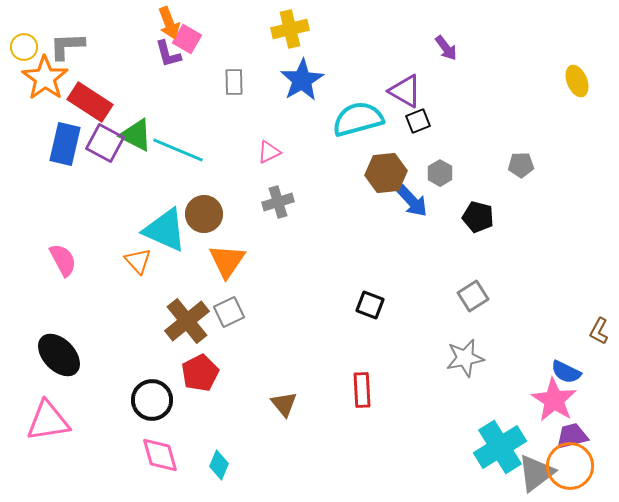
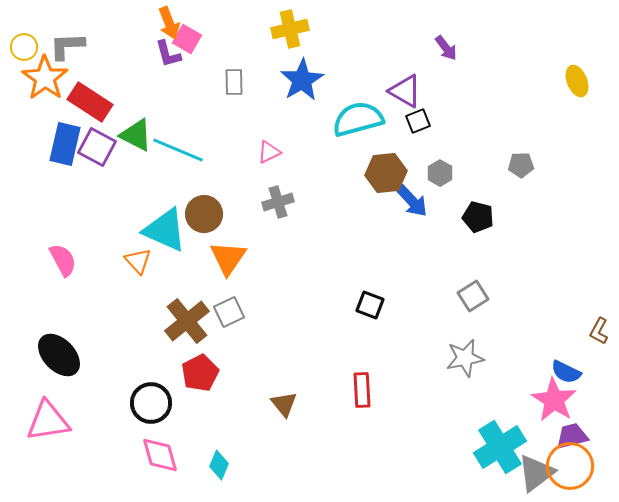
purple square at (105, 143): moved 8 px left, 4 px down
orange triangle at (227, 261): moved 1 px right, 3 px up
black circle at (152, 400): moved 1 px left, 3 px down
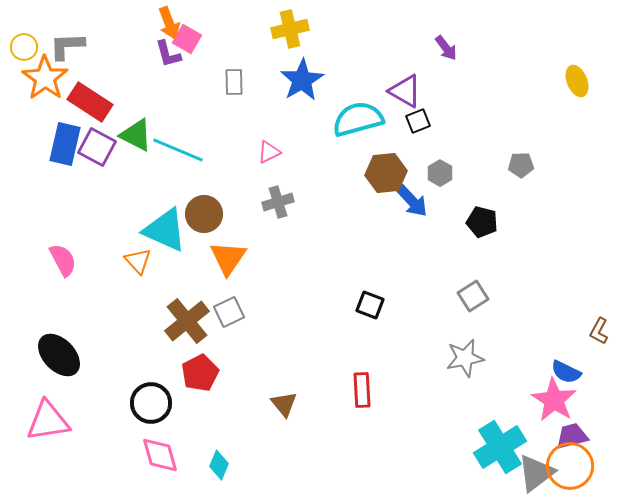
black pentagon at (478, 217): moved 4 px right, 5 px down
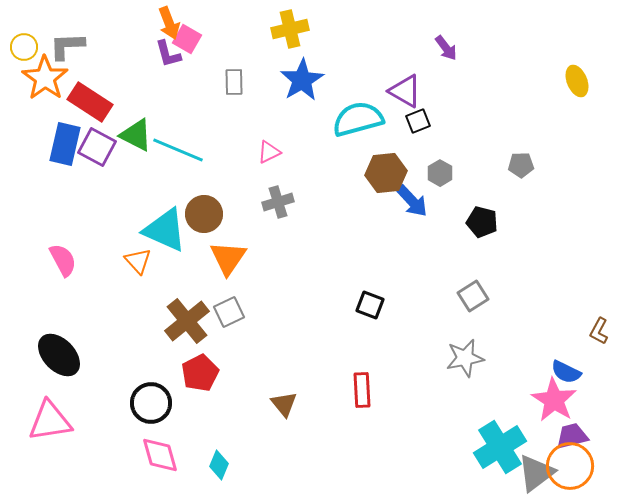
pink triangle at (48, 421): moved 2 px right
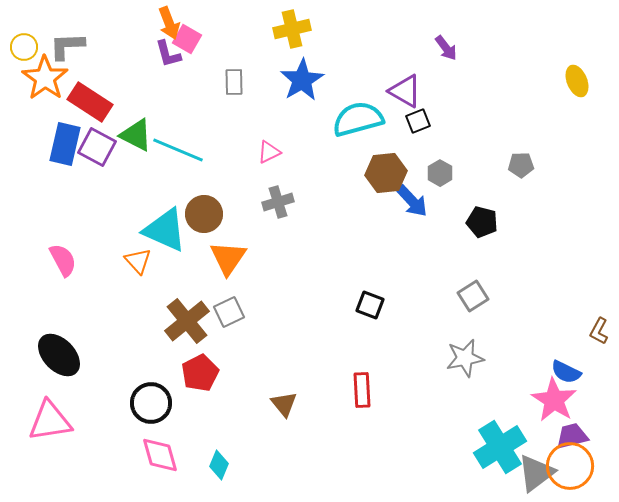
yellow cross at (290, 29): moved 2 px right
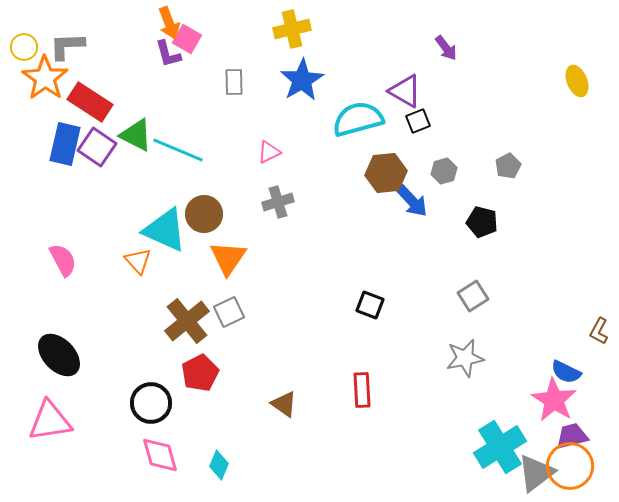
purple square at (97, 147): rotated 6 degrees clockwise
gray pentagon at (521, 165): moved 13 px left, 1 px down; rotated 25 degrees counterclockwise
gray hexagon at (440, 173): moved 4 px right, 2 px up; rotated 15 degrees clockwise
brown triangle at (284, 404): rotated 16 degrees counterclockwise
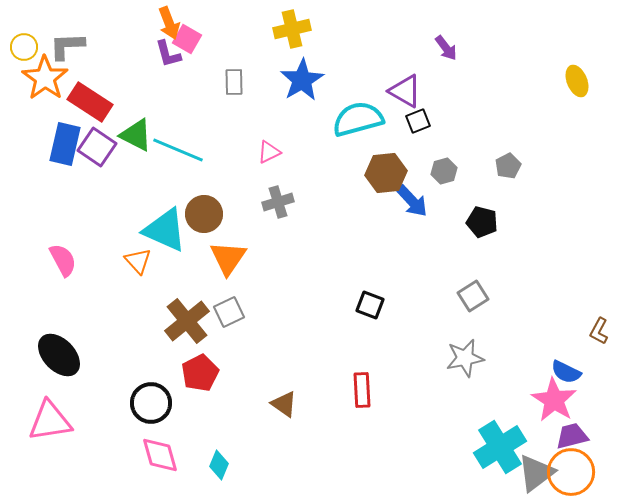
orange circle at (570, 466): moved 1 px right, 6 px down
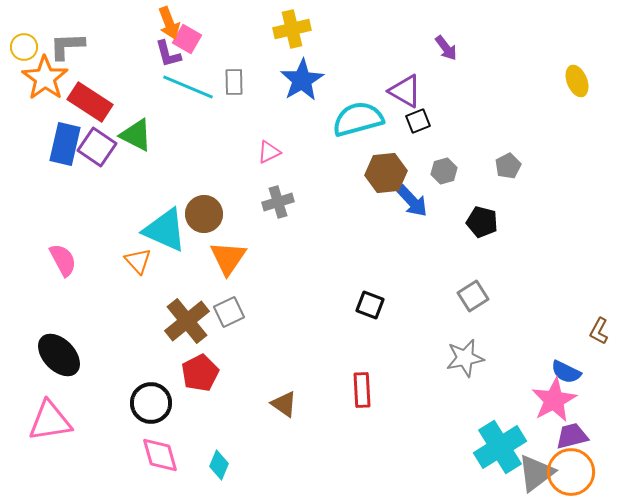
cyan line at (178, 150): moved 10 px right, 63 px up
pink star at (554, 400): rotated 12 degrees clockwise
